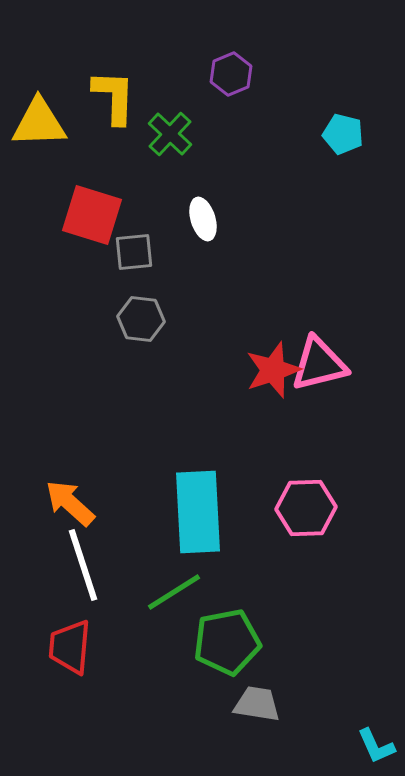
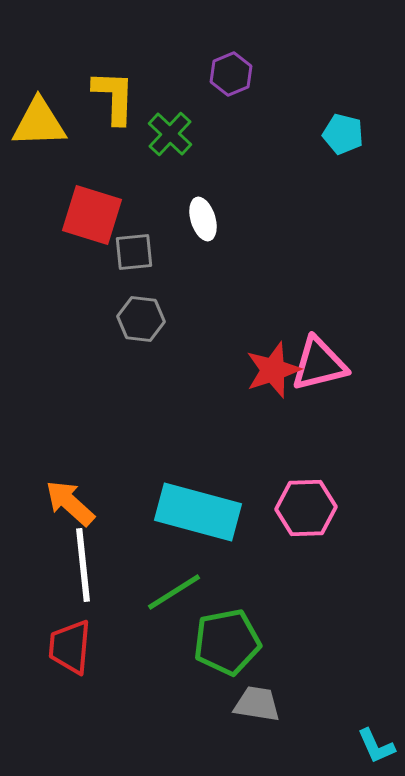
cyan rectangle: rotated 72 degrees counterclockwise
white line: rotated 12 degrees clockwise
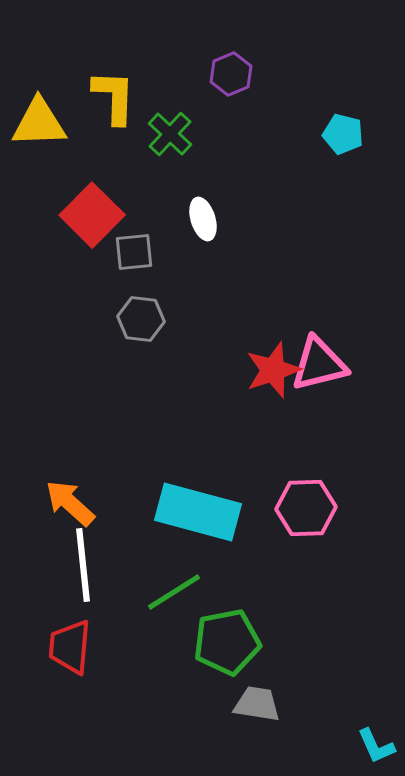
red square: rotated 28 degrees clockwise
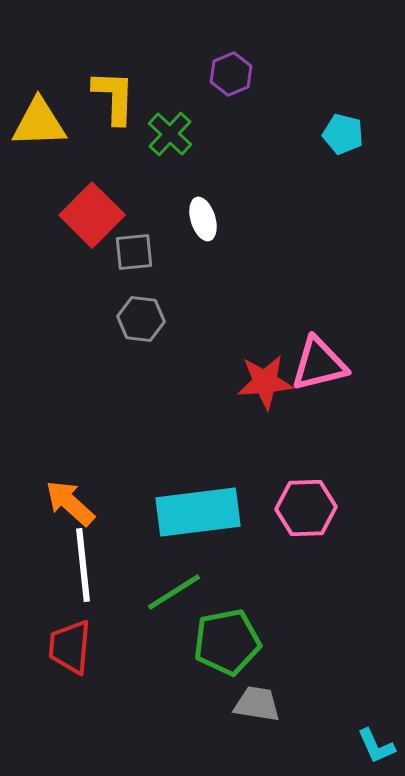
red star: moved 8 px left, 12 px down; rotated 14 degrees clockwise
cyan rectangle: rotated 22 degrees counterclockwise
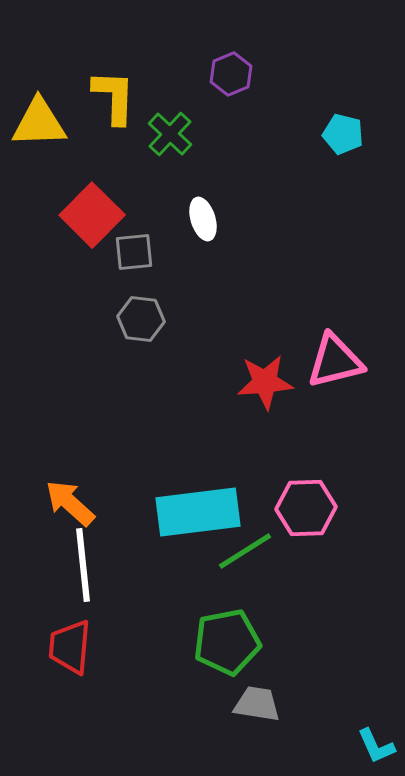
pink triangle: moved 16 px right, 3 px up
green line: moved 71 px right, 41 px up
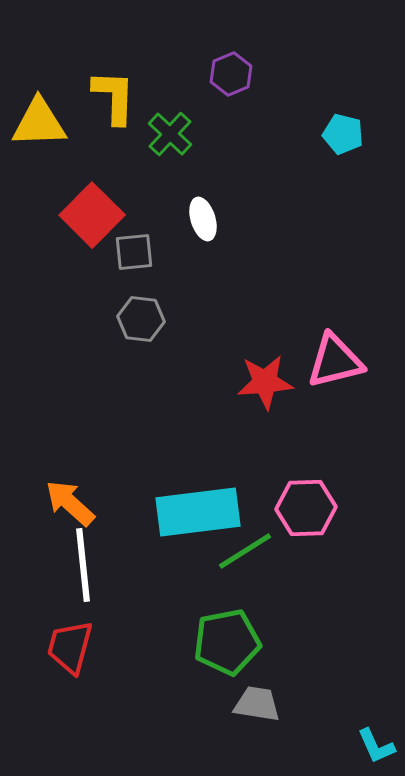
red trapezoid: rotated 10 degrees clockwise
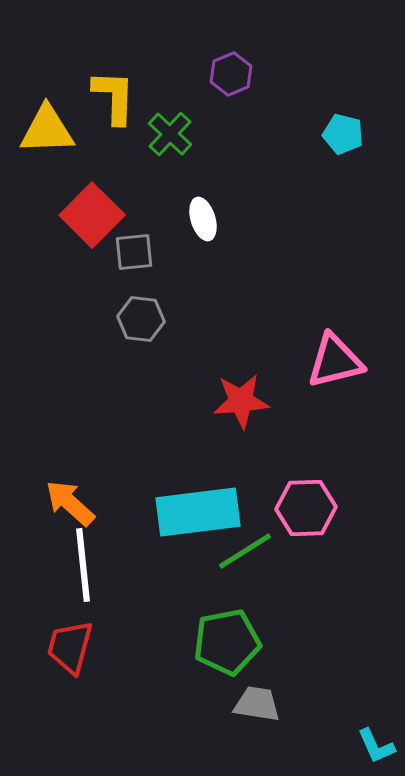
yellow triangle: moved 8 px right, 7 px down
red star: moved 24 px left, 19 px down
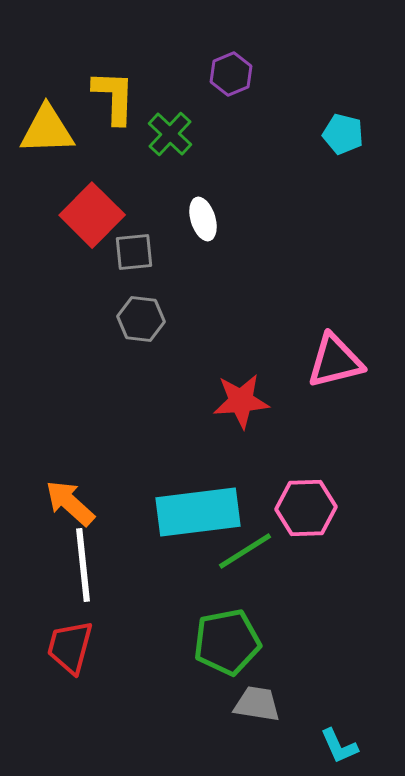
cyan L-shape: moved 37 px left
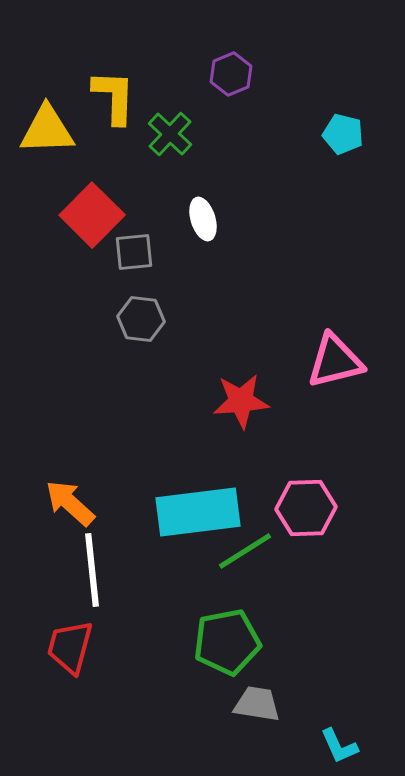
white line: moved 9 px right, 5 px down
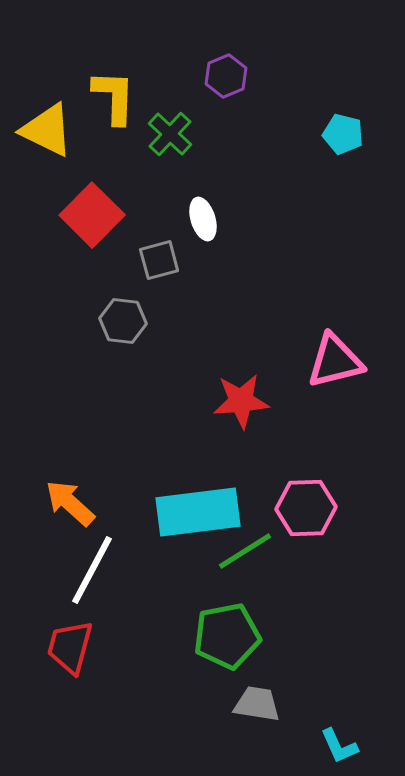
purple hexagon: moved 5 px left, 2 px down
yellow triangle: rotated 28 degrees clockwise
gray square: moved 25 px right, 8 px down; rotated 9 degrees counterclockwise
gray hexagon: moved 18 px left, 2 px down
white line: rotated 34 degrees clockwise
green pentagon: moved 6 px up
